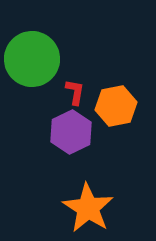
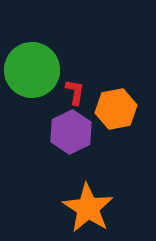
green circle: moved 11 px down
orange hexagon: moved 3 px down
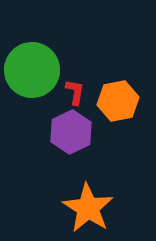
orange hexagon: moved 2 px right, 8 px up
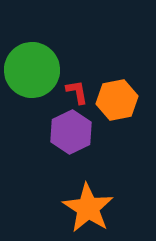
red L-shape: moved 2 px right; rotated 20 degrees counterclockwise
orange hexagon: moved 1 px left, 1 px up
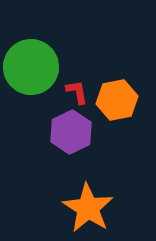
green circle: moved 1 px left, 3 px up
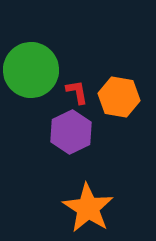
green circle: moved 3 px down
orange hexagon: moved 2 px right, 3 px up; rotated 21 degrees clockwise
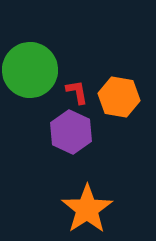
green circle: moved 1 px left
purple hexagon: rotated 9 degrees counterclockwise
orange star: moved 1 px left, 1 px down; rotated 6 degrees clockwise
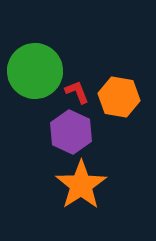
green circle: moved 5 px right, 1 px down
red L-shape: rotated 12 degrees counterclockwise
orange star: moved 6 px left, 24 px up
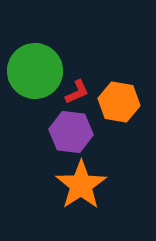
red L-shape: rotated 88 degrees clockwise
orange hexagon: moved 5 px down
purple hexagon: rotated 18 degrees counterclockwise
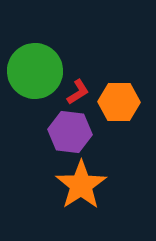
red L-shape: moved 1 px right; rotated 8 degrees counterclockwise
orange hexagon: rotated 9 degrees counterclockwise
purple hexagon: moved 1 px left
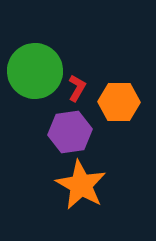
red L-shape: moved 1 px left, 4 px up; rotated 28 degrees counterclockwise
purple hexagon: rotated 15 degrees counterclockwise
orange star: rotated 9 degrees counterclockwise
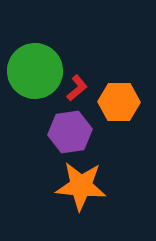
red L-shape: rotated 20 degrees clockwise
orange star: moved 1 px down; rotated 24 degrees counterclockwise
